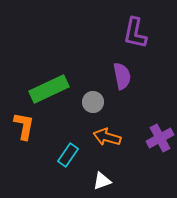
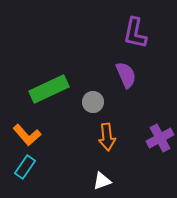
purple semicircle: moved 4 px right, 1 px up; rotated 12 degrees counterclockwise
orange L-shape: moved 3 px right, 9 px down; rotated 128 degrees clockwise
orange arrow: rotated 112 degrees counterclockwise
cyan rectangle: moved 43 px left, 12 px down
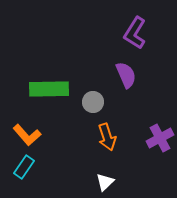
purple L-shape: rotated 20 degrees clockwise
green rectangle: rotated 24 degrees clockwise
orange arrow: rotated 12 degrees counterclockwise
cyan rectangle: moved 1 px left
white triangle: moved 3 px right, 1 px down; rotated 24 degrees counterclockwise
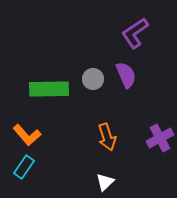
purple L-shape: rotated 24 degrees clockwise
gray circle: moved 23 px up
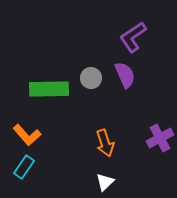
purple L-shape: moved 2 px left, 4 px down
purple semicircle: moved 1 px left
gray circle: moved 2 px left, 1 px up
orange arrow: moved 2 px left, 6 px down
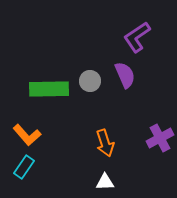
purple L-shape: moved 4 px right
gray circle: moved 1 px left, 3 px down
white triangle: rotated 42 degrees clockwise
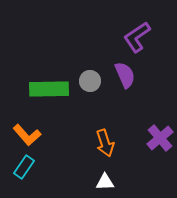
purple cross: rotated 12 degrees counterclockwise
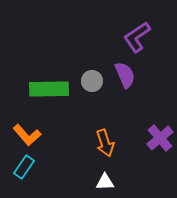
gray circle: moved 2 px right
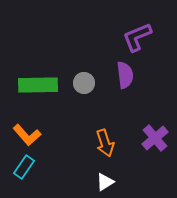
purple L-shape: rotated 12 degrees clockwise
purple semicircle: rotated 16 degrees clockwise
gray circle: moved 8 px left, 2 px down
green rectangle: moved 11 px left, 4 px up
purple cross: moved 5 px left
white triangle: rotated 30 degrees counterclockwise
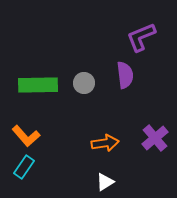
purple L-shape: moved 4 px right
orange L-shape: moved 1 px left, 1 px down
orange arrow: rotated 80 degrees counterclockwise
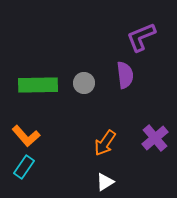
orange arrow: rotated 132 degrees clockwise
